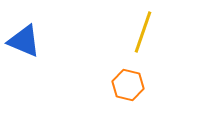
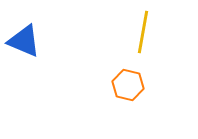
yellow line: rotated 9 degrees counterclockwise
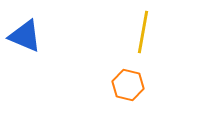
blue triangle: moved 1 px right, 5 px up
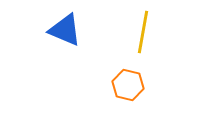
blue triangle: moved 40 px right, 6 px up
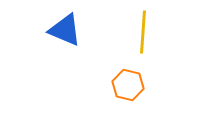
yellow line: rotated 6 degrees counterclockwise
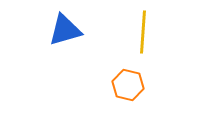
blue triangle: rotated 39 degrees counterclockwise
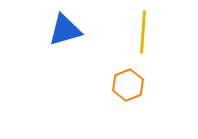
orange hexagon: rotated 24 degrees clockwise
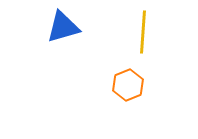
blue triangle: moved 2 px left, 3 px up
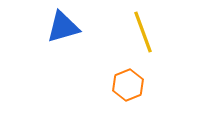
yellow line: rotated 24 degrees counterclockwise
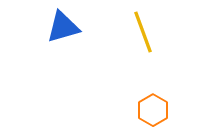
orange hexagon: moved 25 px right, 25 px down; rotated 8 degrees counterclockwise
